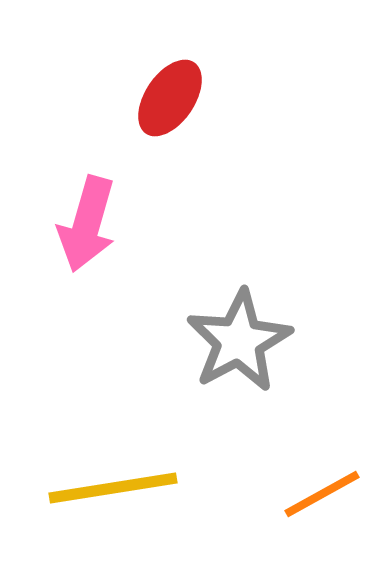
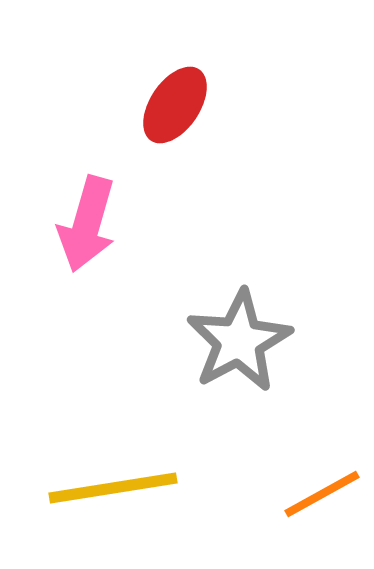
red ellipse: moved 5 px right, 7 px down
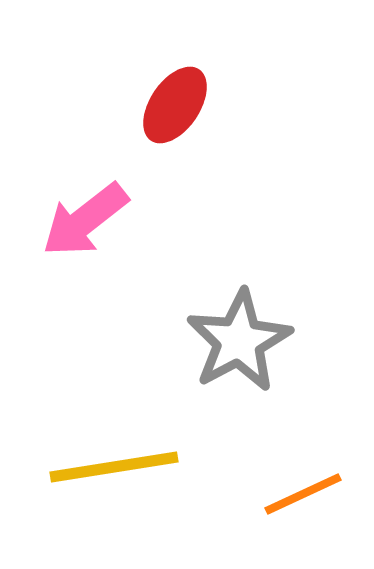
pink arrow: moved 2 px left, 4 px up; rotated 36 degrees clockwise
yellow line: moved 1 px right, 21 px up
orange line: moved 19 px left; rotated 4 degrees clockwise
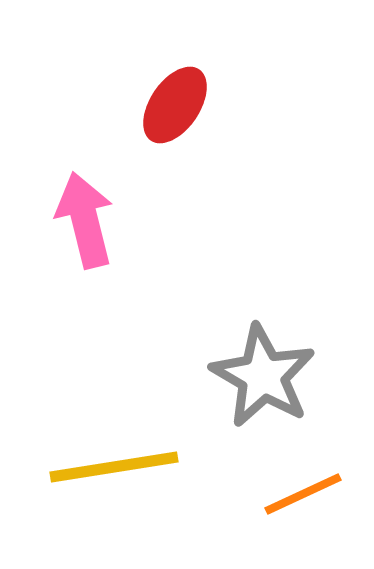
pink arrow: rotated 114 degrees clockwise
gray star: moved 24 px right, 35 px down; rotated 14 degrees counterclockwise
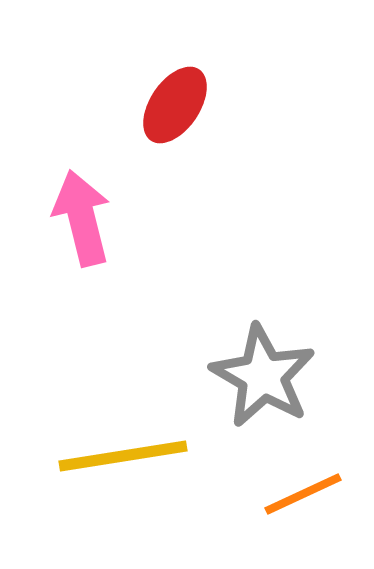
pink arrow: moved 3 px left, 2 px up
yellow line: moved 9 px right, 11 px up
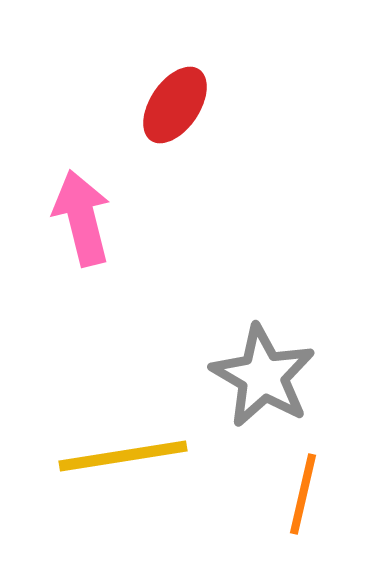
orange line: rotated 52 degrees counterclockwise
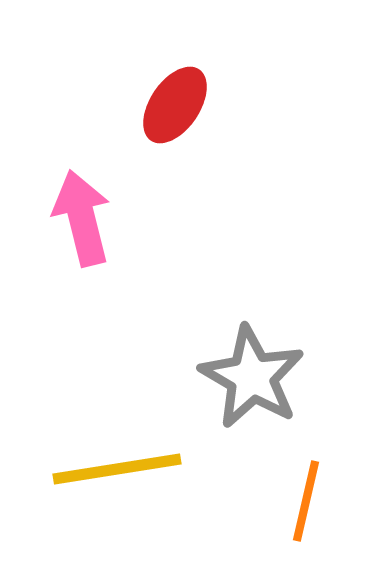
gray star: moved 11 px left, 1 px down
yellow line: moved 6 px left, 13 px down
orange line: moved 3 px right, 7 px down
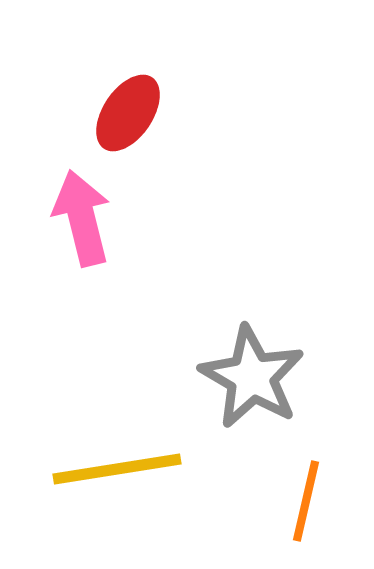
red ellipse: moved 47 px left, 8 px down
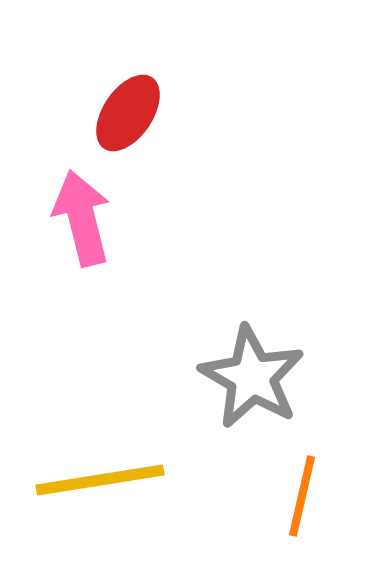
yellow line: moved 17 px left, 11 px down
orange line: moved 4 px left, 5 px up
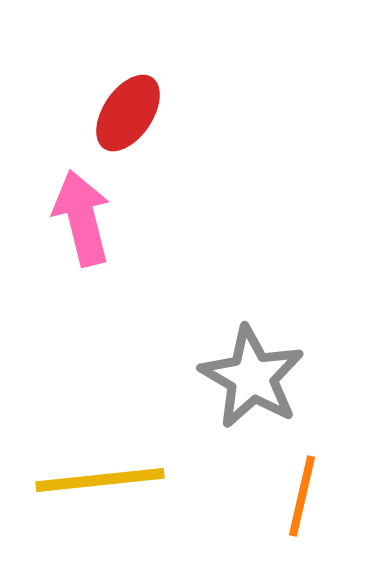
yellow line: rotated 3 degrees clockwise
